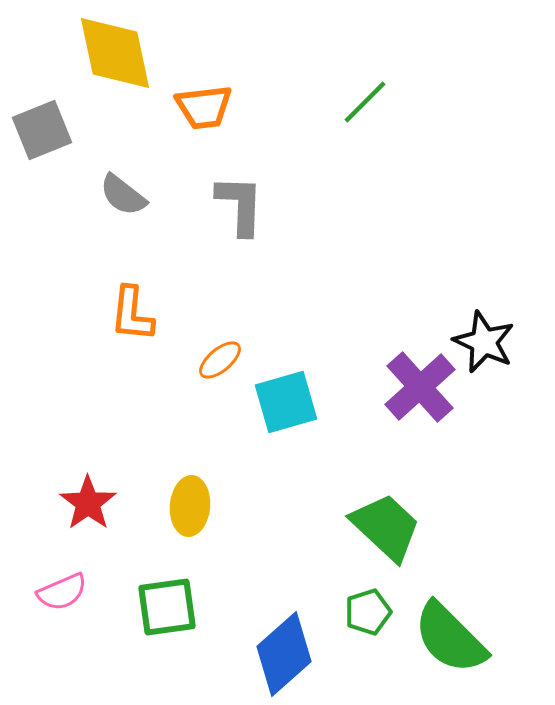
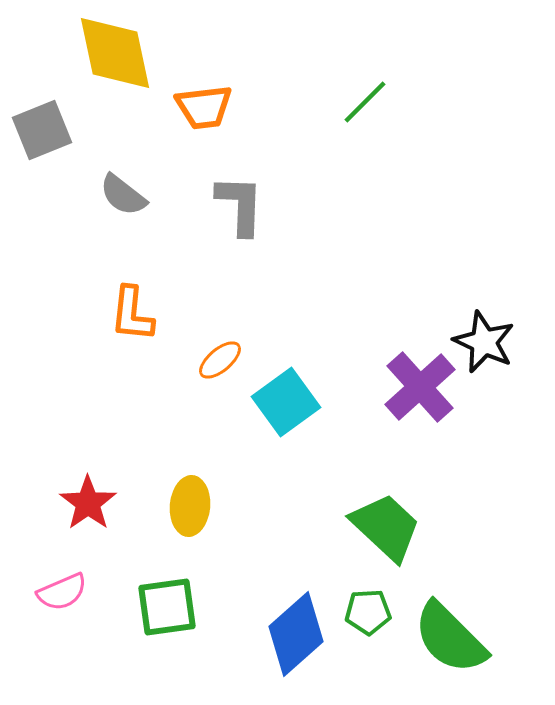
cyan square: rotated 20 degrees counterclockwise
green pentagon: rotated 15 degrees clockwise
blue diamond: moved 12 px right, 20 px up
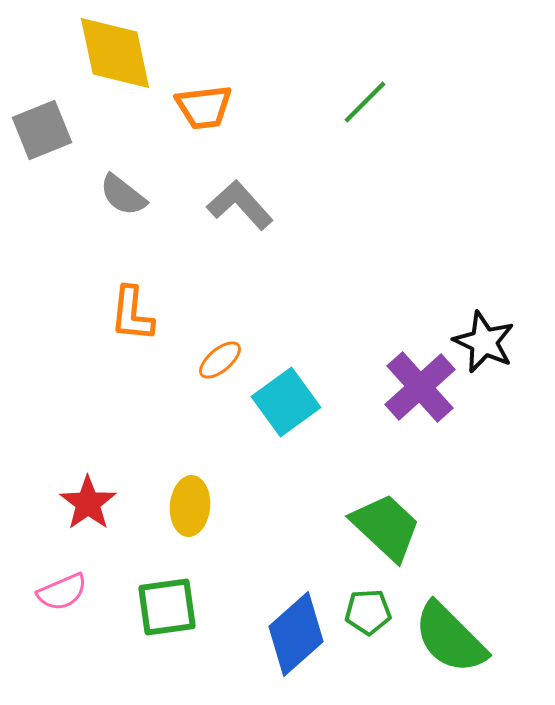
gray L-shape: rotated 44 degrees counterclockwise
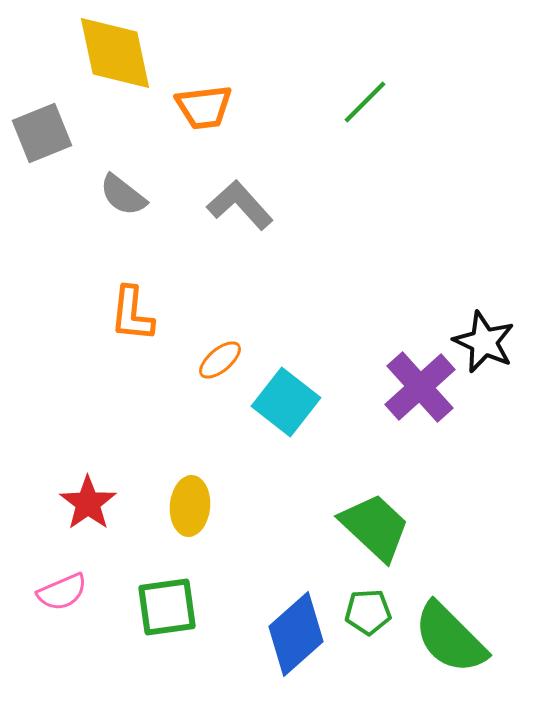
gray square: moved 3 px down
cyan square: rotated 16 degrees counterclockwise
green trapezoid: moved 11 px left
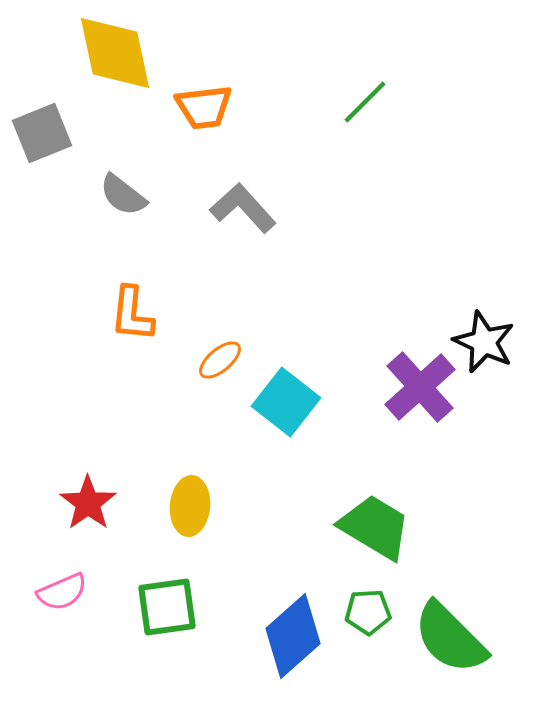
gray L-shape: moved 3 px right, 3 px down
green trapezoid: rotated 12 degrees counterclockwise
blue diamond: moved 3 px left, 2 px down
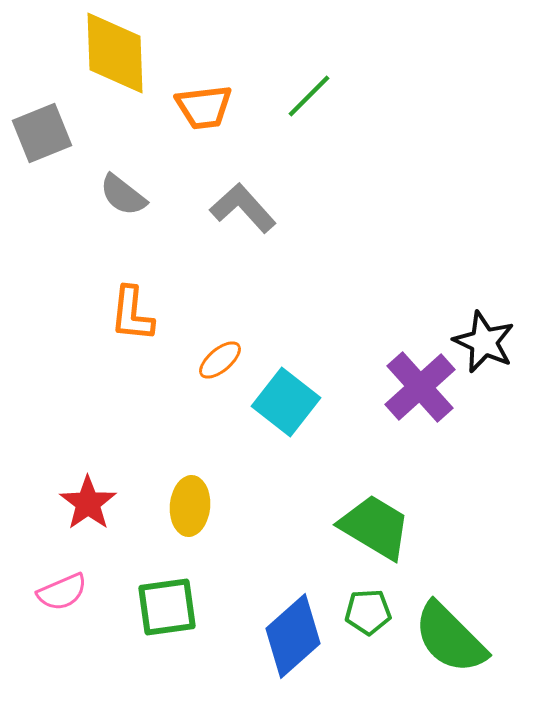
yellow diamond: rotated 10 degrees clockwise
green line: moved 56 px left, 6 px up
